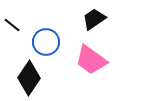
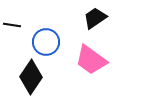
black trapezoid: moved 1 px right, 1 px up
black line: rotated 30 degrees counterclockwise
black diamond: moved 2 px right, 1 px up
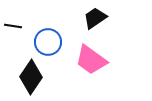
black line: moved 1 px right, 1 px down
blue circle: moved 2 px right
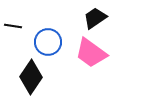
pink trapezoid: moved 7 px up
